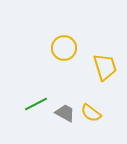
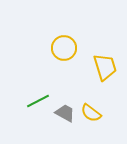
green line: moved 2 px right, 3 px up
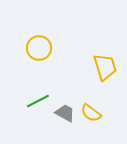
yellow circle: moved 25 px left
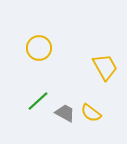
yellow trapezoid: rotated 12 degrees counterclockwise
green line: rotated 15 degrees counterclockwise
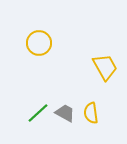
yellow circle: moved 5 px up
green line: moved 12 px down
yellow semicircle: rotated 45 degrees clockwise
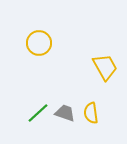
gray trapezoid: rotated 10 degrees counterclockwise
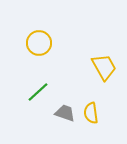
yellow trapezoid: moved 1 px left
green line: moved 21 px up
